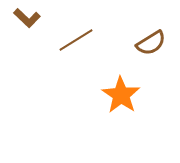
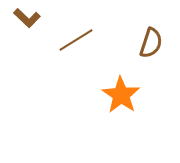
brown semicircle: rotated 40 degrees counterclockwise
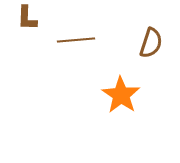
brown L-shape: rotated 48 degrees clockwise
brown line: rotated 27 degrees clockwise
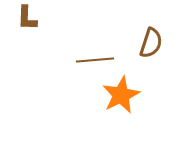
brown line: moved 19 px right, 20 px down
orange star: rotated 12 degrees clockwise
